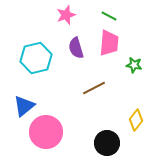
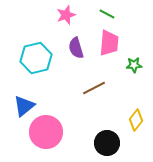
green line: moved 2 px left, 2 px up
green star: rotated 14 degrees counterclockwise
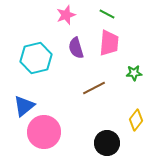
green star: moved 8 px down
pink circle: moved 2 px left
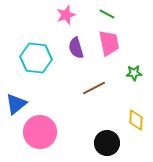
pink trapezoid: rotated 16 degrees counterclockwise
cyan hexagon: rotated 20 degrees clockwise
blue triangle: moved 8 px left, 2 px up
yellow diamond: rotated 35 degrees counterclockwise
pink circle: moved 4 px left
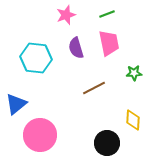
green line: rotated 49 degrees counterclockwise
yellow diamond: moved 3 px left
pink circle: moved 3 px down
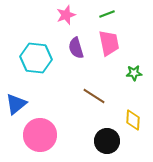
brown line: moved 8 px down; rotated 60 degrees clockwise
black circle: moved 2 px up
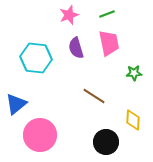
pink star: moved 3 px right
black circle: moved 1 px left, 1 px down
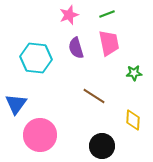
blue triangle: rotated 15 degrees counterclockwise
black circle: moved 4 px left, 4 px down
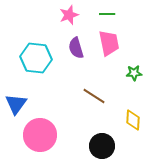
green line: rotated 21 degrees clockwise
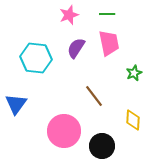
purple semicircle: rotated 50 degrees clockwise
green star: rotated 21 degrees counterclockwise
brown line: rotated 20 degrees clockwise
pink circle: moved 24 px right, 4 px up
